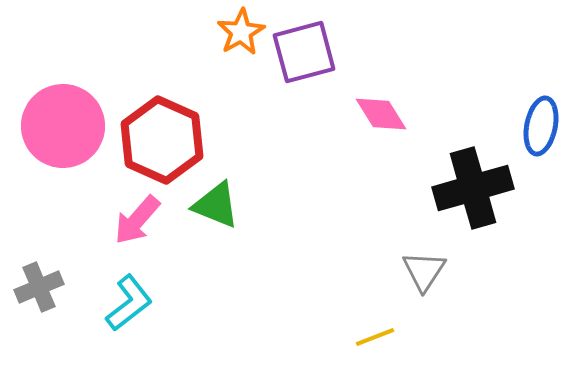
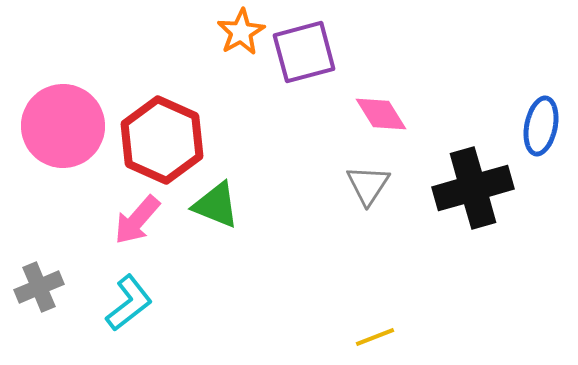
gray triangle: moved 56 px left, 86 px up
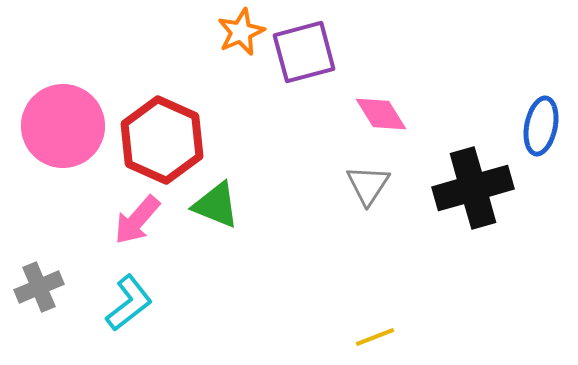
orange star: rotated 6 degrees clockwise
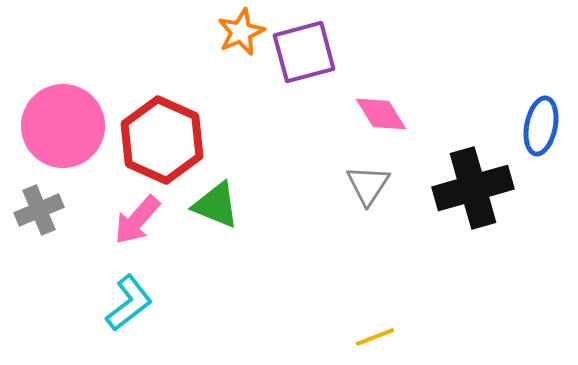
gray cross: moved 77 px up
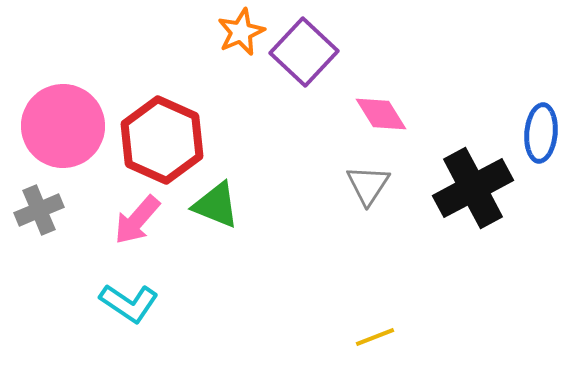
purple square: rotated 32 degrees counterclockwise
blue ellipse: moved 7 px down; rotated 6 degrees counterclockwise
black cross: rotated 12 degrees counterclockwise
cyan L-shape: rotated 72 degrees clockwise
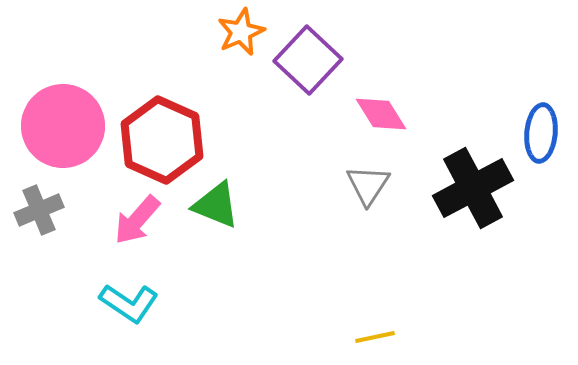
purple square: moved 4 px right, 8 px down
yellow line: rotated 9 degrees clockwise
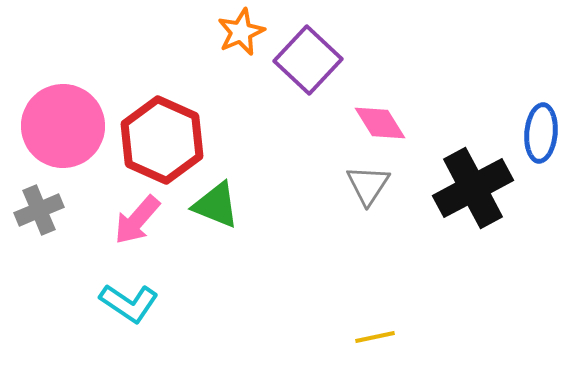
pink diamond: moved 1 px left, 9 px down
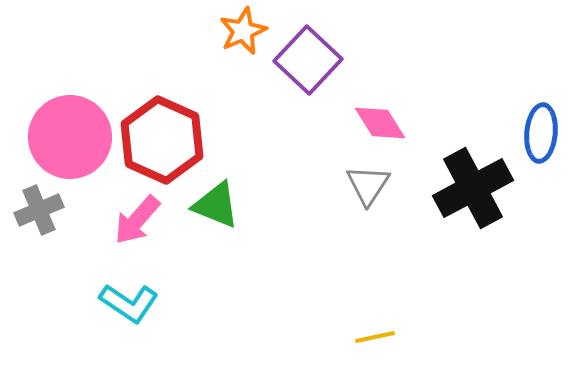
orange star: moved 2 px right, 1 px up
pink circle: moved 7 px right, 11 px down
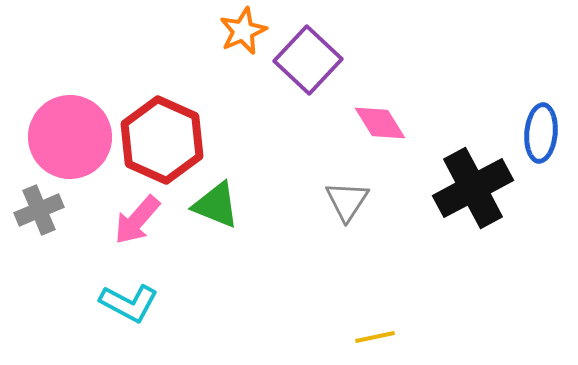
gray triangle: moved 21 px left, 16 px down
cyan L-shape: rotated 6 degrees counterclockwise
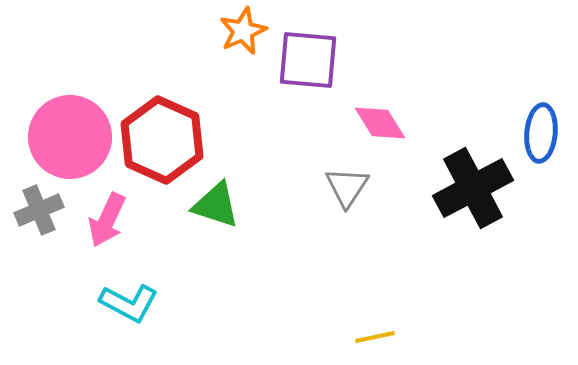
purple square: rotated 38 degrees counterclockwise
gray triangle: moved 14 px up
green triangle: rotated 4 degrees counterclockwise
pink arrow: moved 30 px left; rotated 16 degrees counterclockwise
